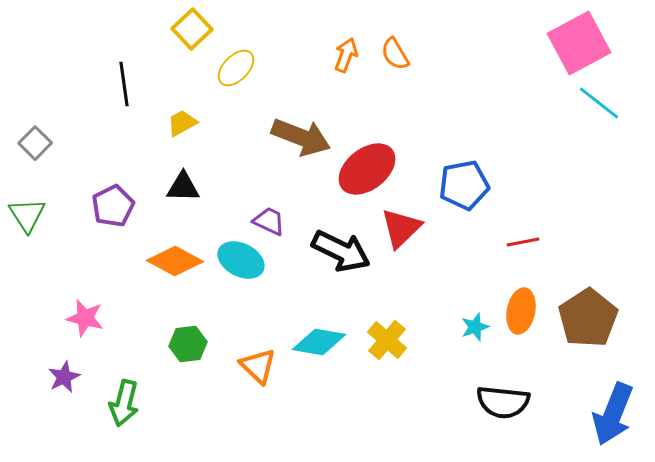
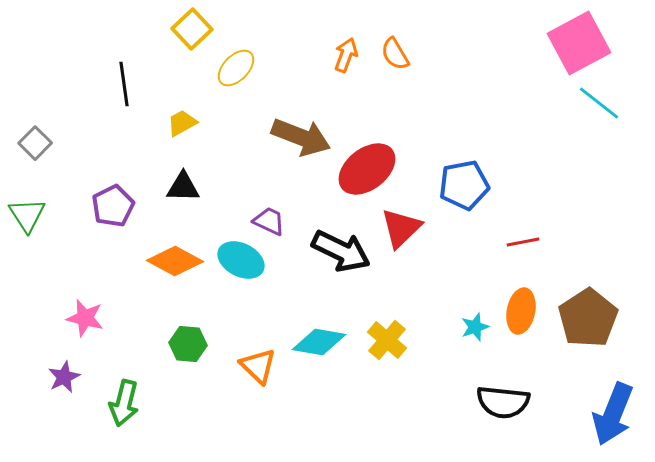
green hexagon: rotated 12 degrees clockwise
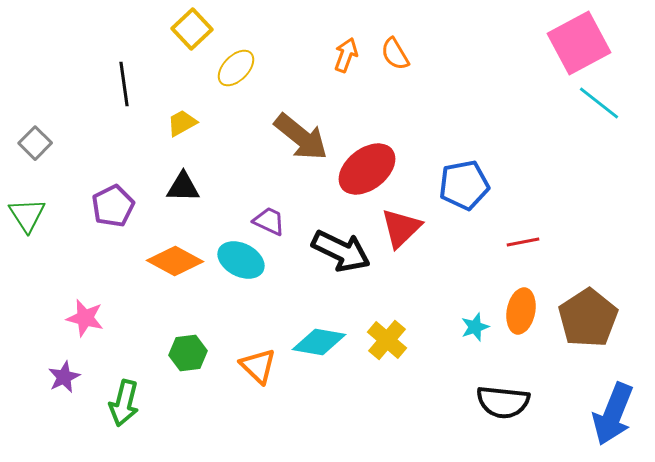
brown arrow: rotated 18 degrees clockwise
green hexagon: moved 9 px down; rotated 12 degrees counterclockwise
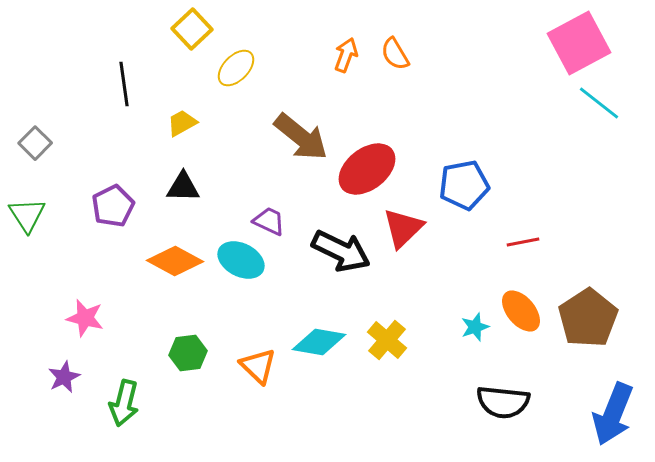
red triangle: moved 2 px right
orange ellipse: rotated 51 degrees counterclockwise
